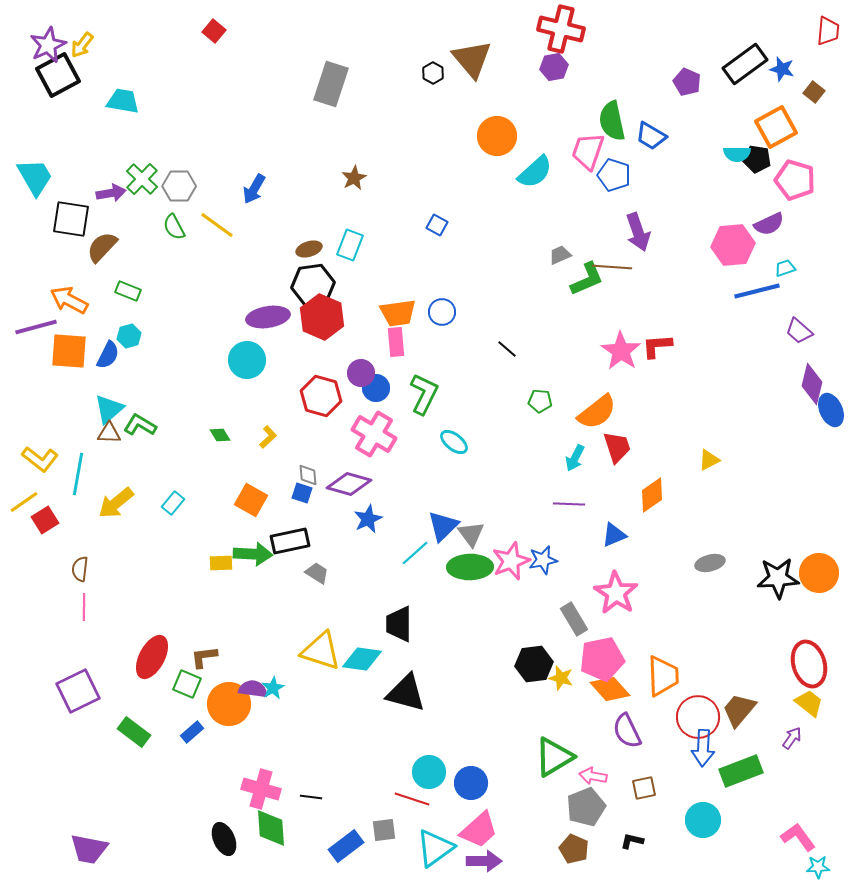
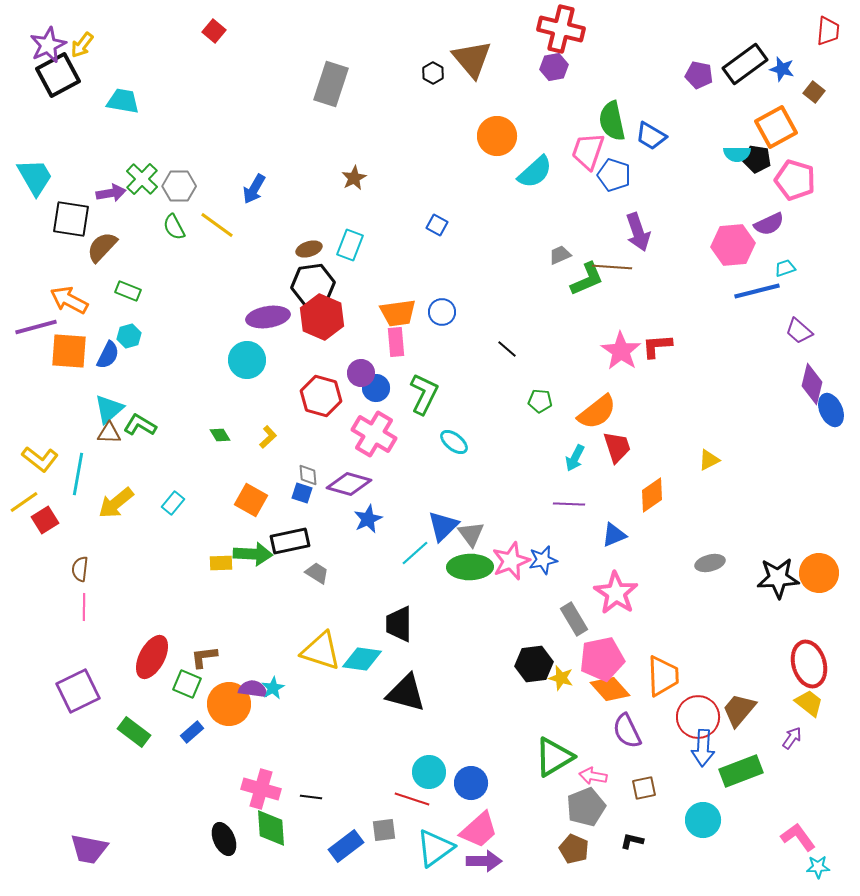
purple pentagon at (687, 82): moved 12 px right, 7 px up; rotated 12 degrees counterclockwise
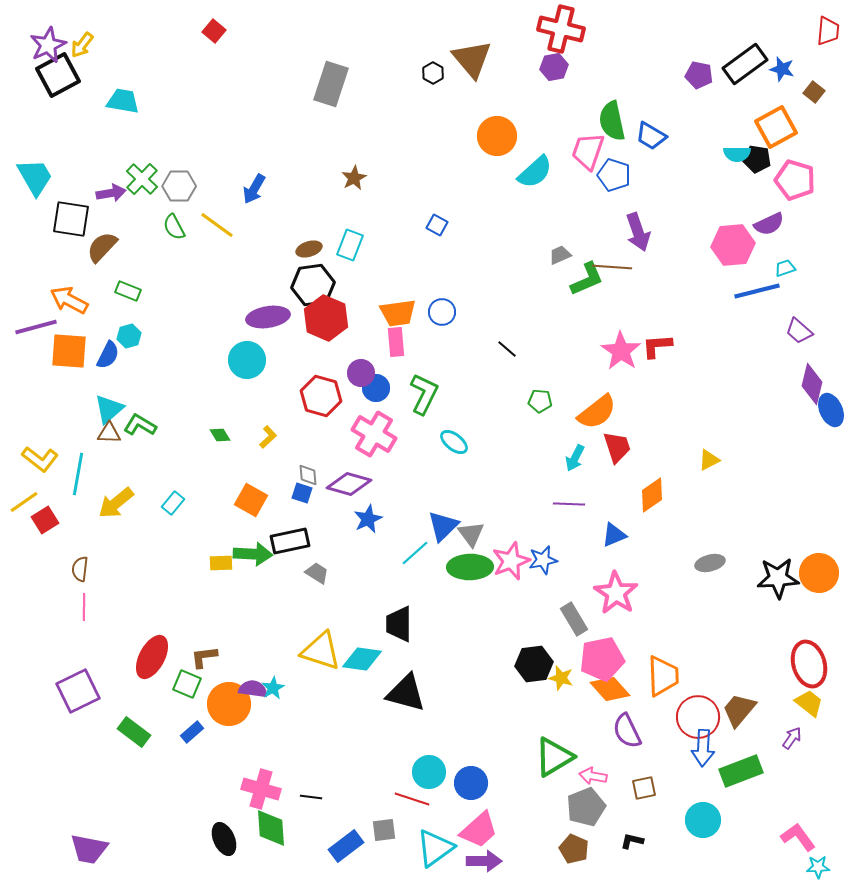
red hexagon at (322, 317): moved 4 px right, 1 px down
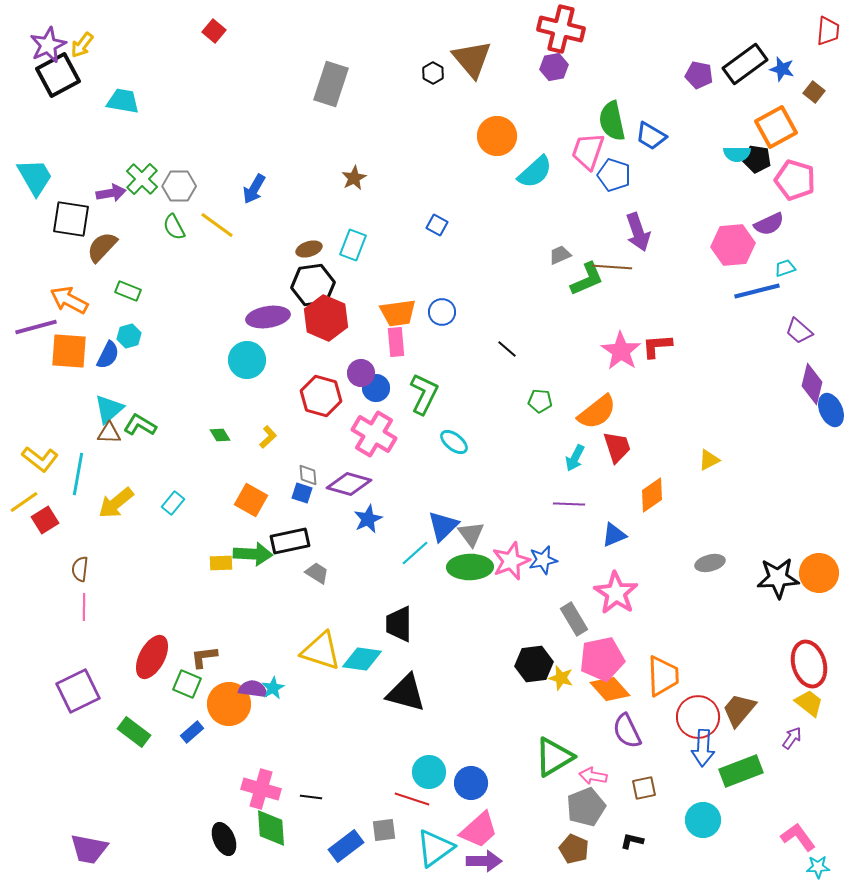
cyan rectangle at (350, 245): moved 3 px right
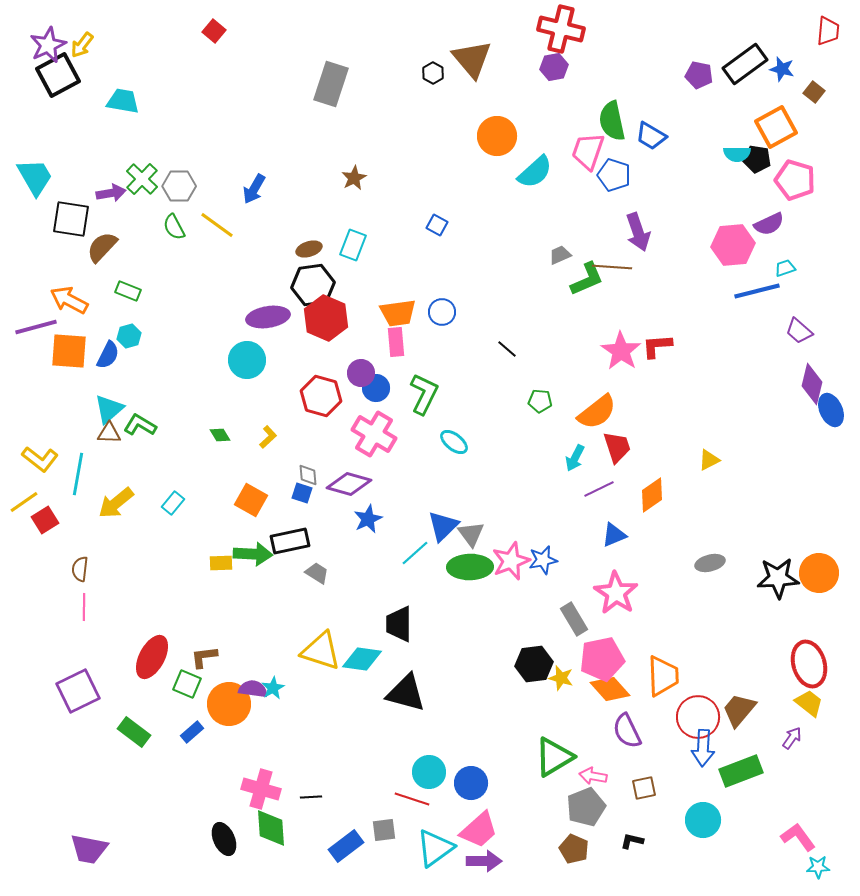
purple line at (569, 504): moved 30 px right, 15 px up; rotated 28 degrees counterclockwise
black line at (311, 797): rotated 10 degrees counterclockwise
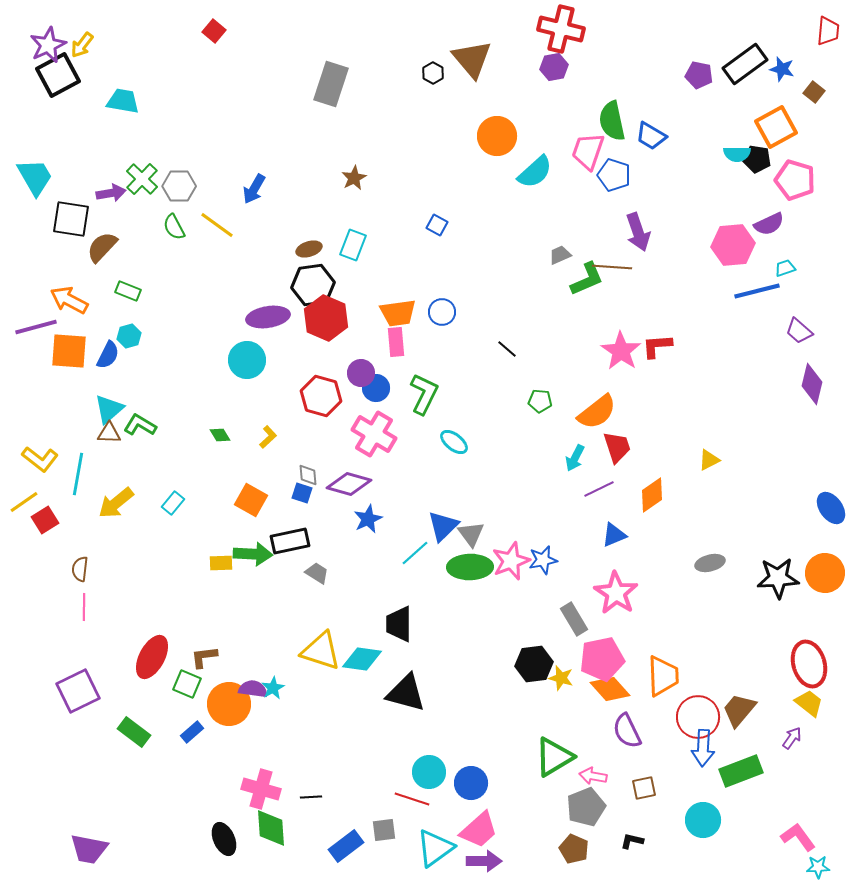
blue ellipse at (831, 410): moved 98 px down; rotated 12 degrees counterclockwise
orange circle at (819, 573): moved 6 px right
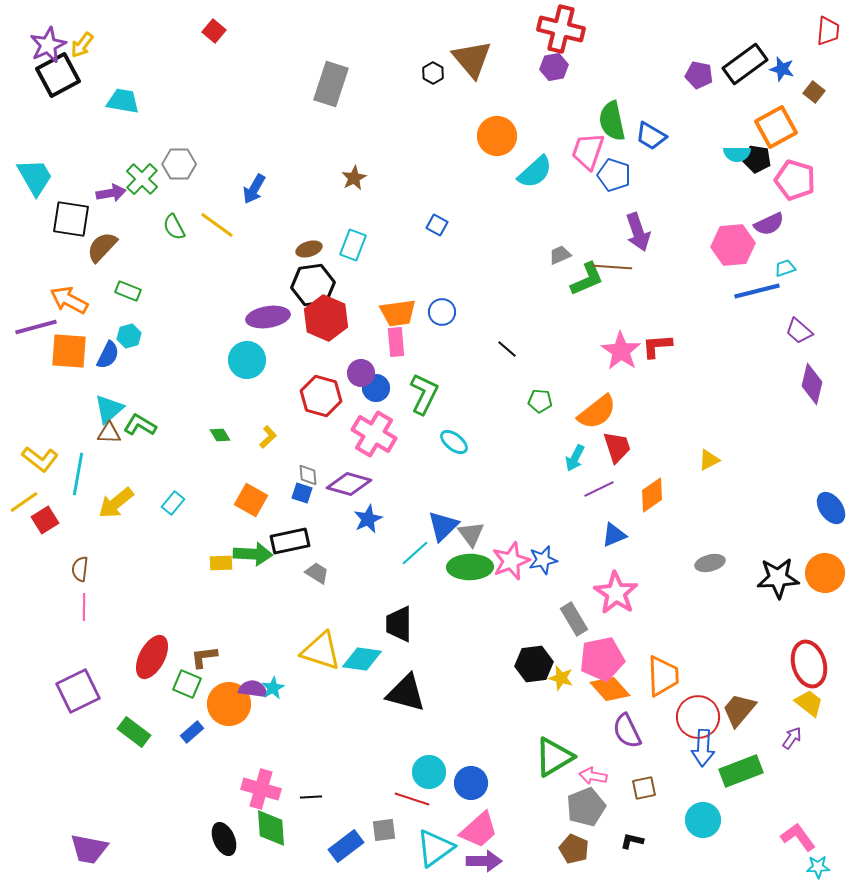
gray hexagon at (179, 186): moved 22 px up
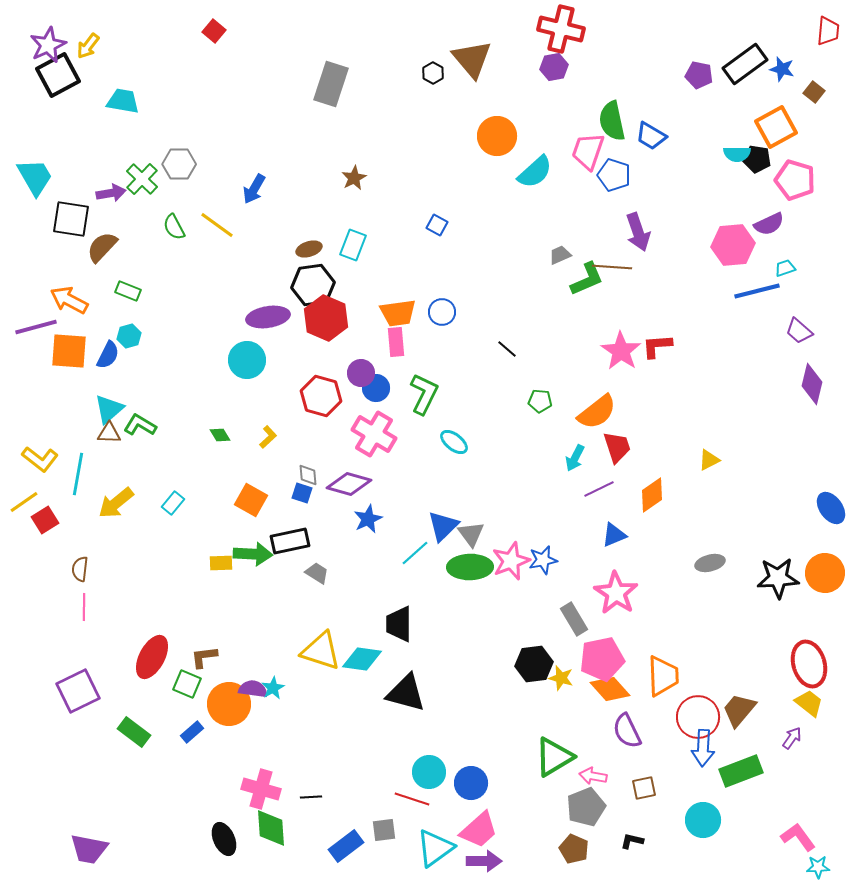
yellow arrow at (82, 45): moved 6 px right, 1 px down
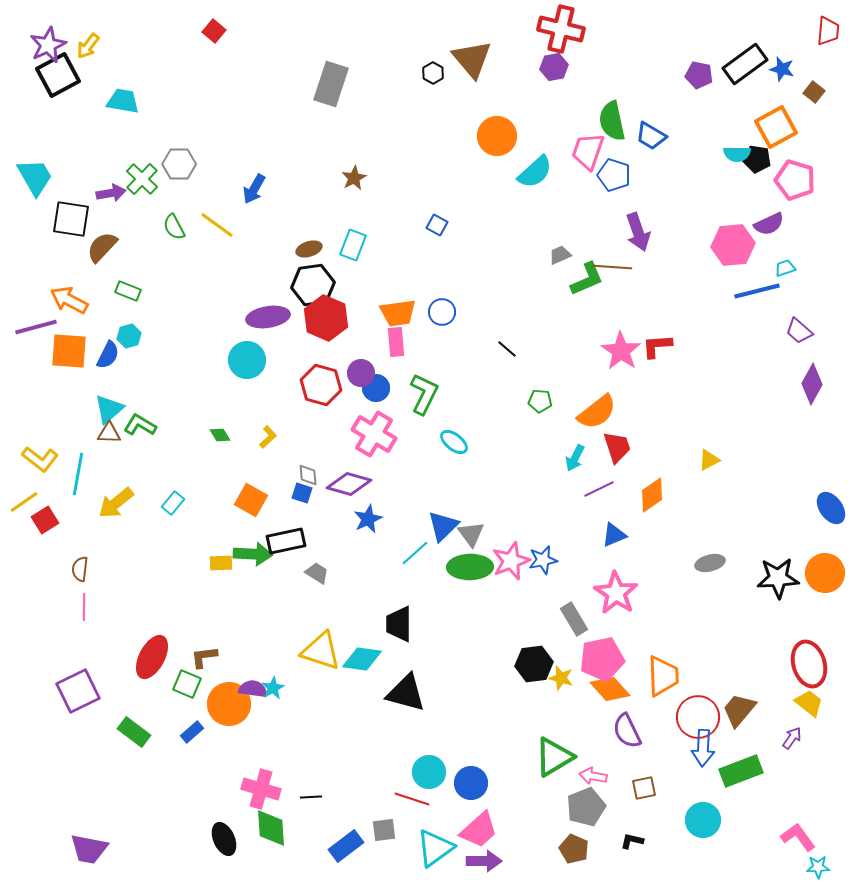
purple diamond at (812, 384): rotated 15 degrees clockwise
red hexagon at (321, 396): moved 11 px up
black rectangle at (290, 541): moved 4 px left
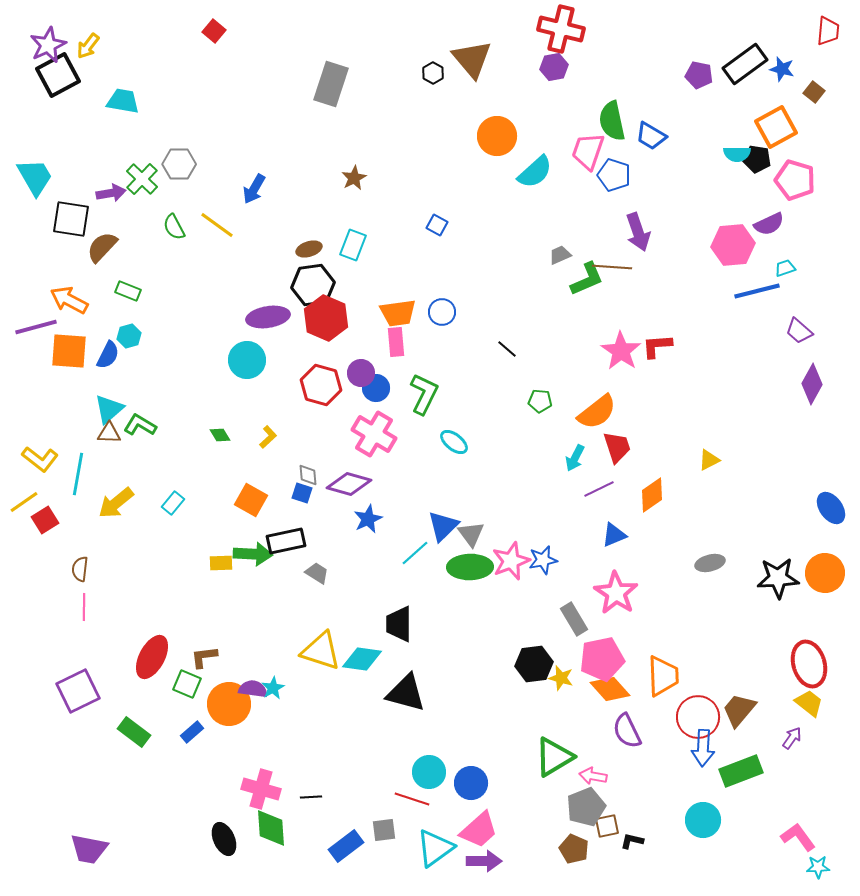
brown square at (644, 788): moved 37 px left, 38 px down
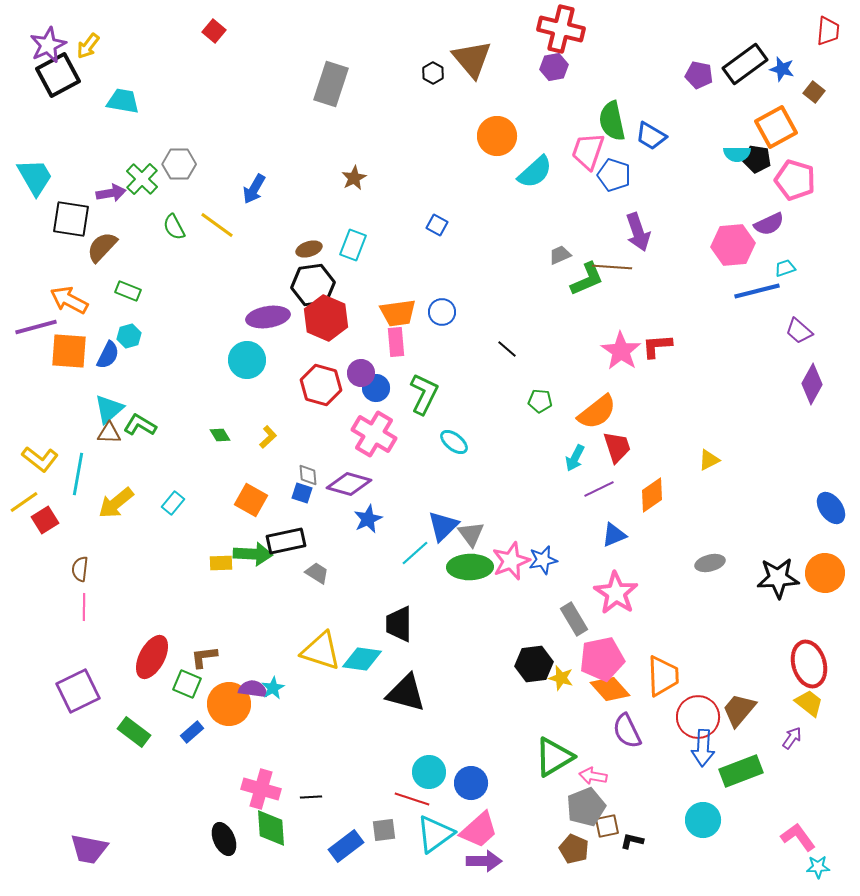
cyan triangle at (435, 848): moved 14 px up
